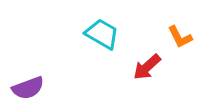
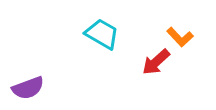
orange L-shape: rotated 16 degrees counterclockwise
red arrow: moved 9 px right, 5 px up
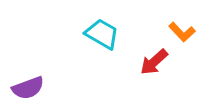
orange L-shape: moved 2 px right, 5 px up
red arrow: moved 2 px left
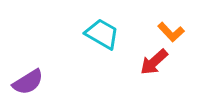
orange L-shape: moved 11 px left
purple semicircle: moved 6 px up; rotated 12 degrees counterclockwise
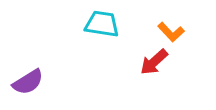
cyan trapezoid: moved 10 px up; rotated 21 degrees counterclockwise
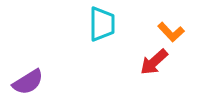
cyan trapezoid: rotated 81 degrees clockwise
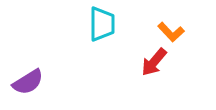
red arrow: rotated 8 degrees counterclockwise
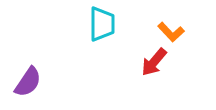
purple semicircle: rotated 24 degrees counterclockwise
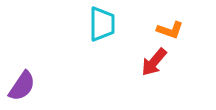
orange L-shape: moved 1 px left, 2 px up; rotated 28 degrees counterclockwise
purple semicircle: moved 6 px left, 4 px down
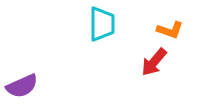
purple semicircle: rotated 32 degrees clockwise
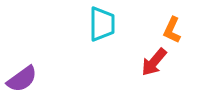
orange L-shape: moved 2 px right; rotated 96 degrees clockwise
purple semicircle: moved 7 px up; rotated 12 degrees counterclockwise
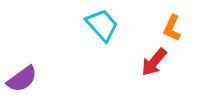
cyan trapezoid: moved 1 px down; rotated 42 degrees counterclockwise
orange L-shape: moved 2 px up
